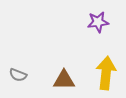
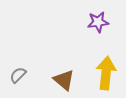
gray semicircle: rotated 114 degrees clockwise
brown triangle: rotated 40 degrees clockwise
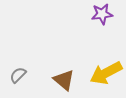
purple star: moved 4 px right, 8 px up
yellow arrow: rotated 124 degrees counterclockwise
